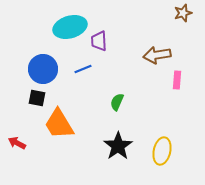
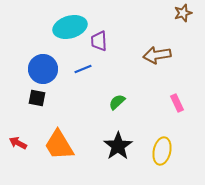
pink rectangle: moved 23 px down; rotated 30 degrees counterclockwise
green semicircle: rotated 24 degrees clockwise
orange trapezoid: moved 21 px down
red arrow: moved 1 px right
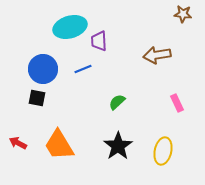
brown star: moved 1 px down; rotated 24 degrees clockwise
yellow ellipse: moved 1 px right
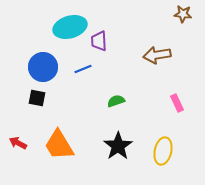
blue circle: moved 2 px up
green semicircle: moved 1 px left, 1 px up; rotated 24 degrees clockwise
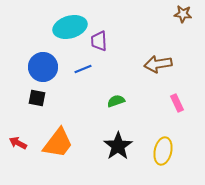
brown arrow: moved 1 px right, 9 px down
orange trapezoid: moved 1 px left, 2 px up; rotated 112 degrees counterclockwise
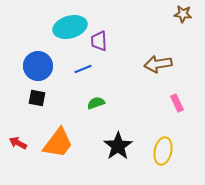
blue circle: moved 5 px left, 1 px up
green semicircle: moved 20 px left, 2 px down
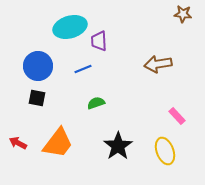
pink rectangle: moved 13 px down; rotated 18 degrees counterclockwise
yellow ellipse: moved 2 px right; rotated 32 degrees counterclockwise
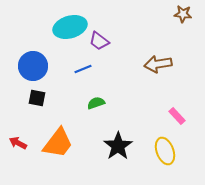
purple trapezoid: rotated 50 degrees counterclockwise
blue circle: moved 5 px left
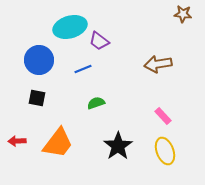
blue circle: moved 6 px right, 6 px up
pink rectangle: moved 14 px left
red arrow: moved 1 px left, 2 px up; rotated 30 degrees counterclockwise
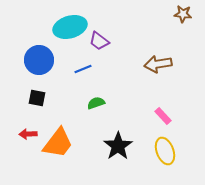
red arrow: moved 11 px right, 7 px up
